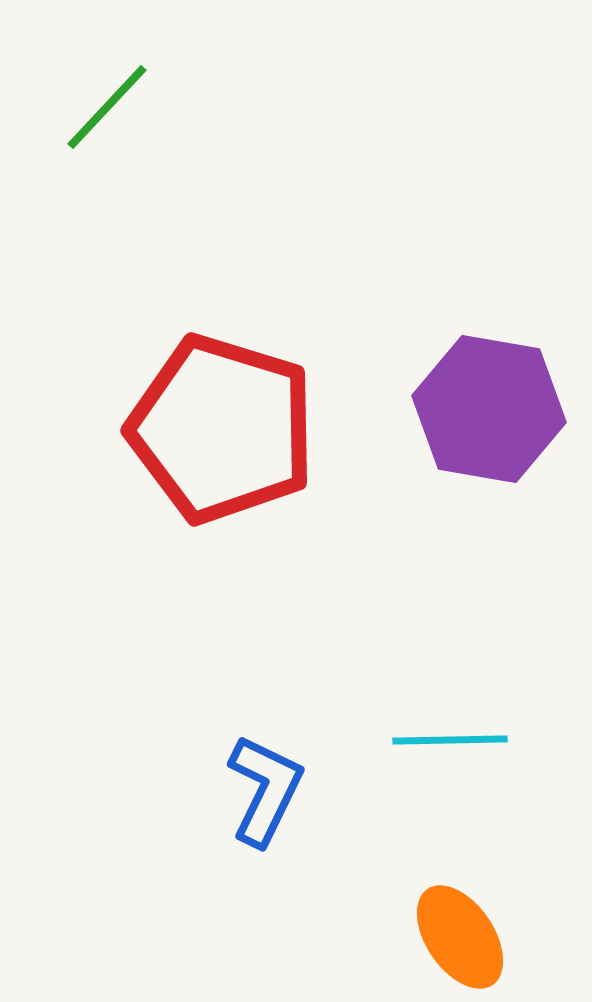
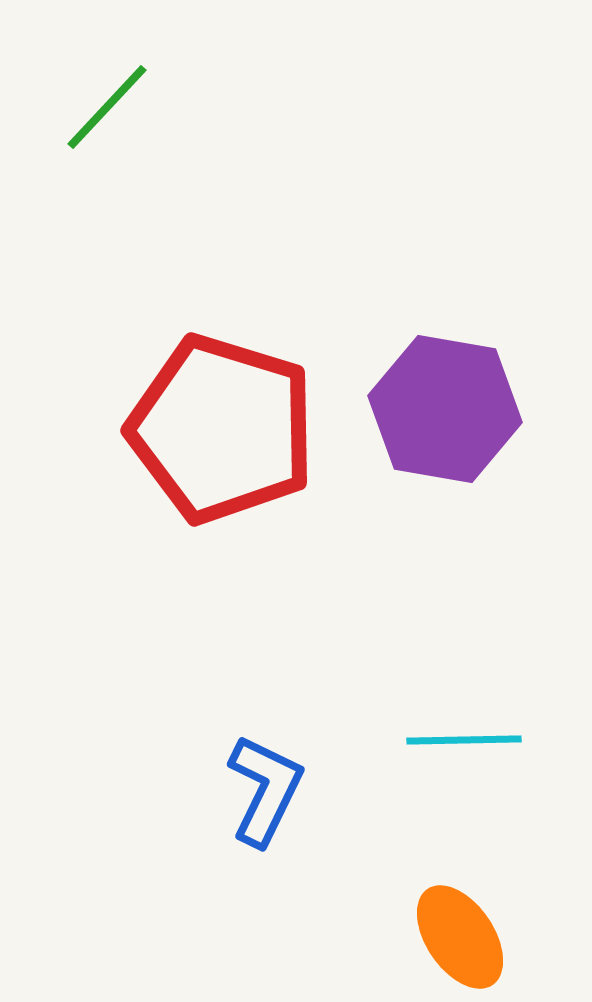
purple hexagon: moved 44 px left
cyan line: moved 14 px right
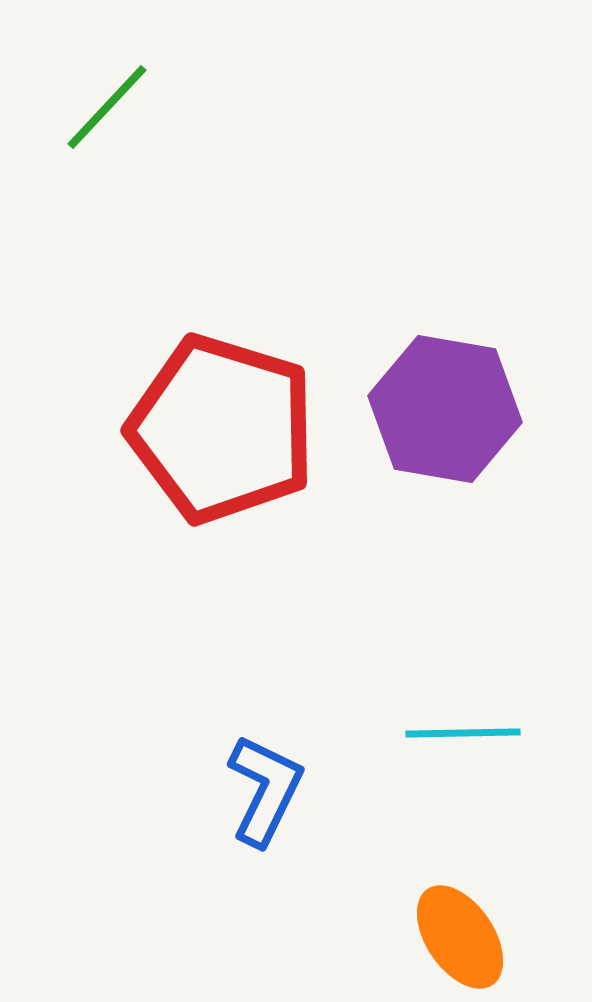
cyan line: moved 1 px left, 7 px up
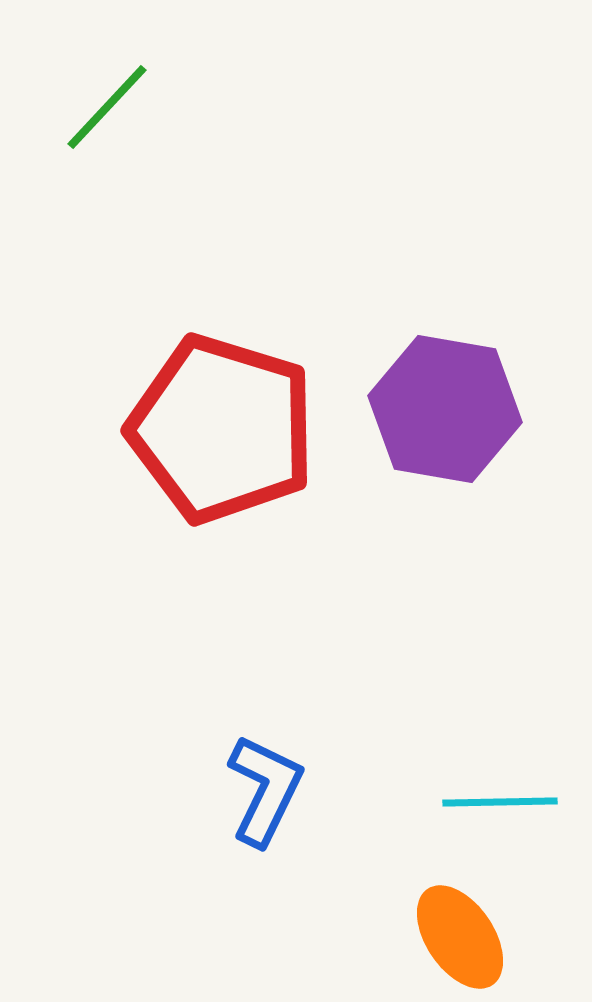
cyan line: moved 37 px right, 69 px down
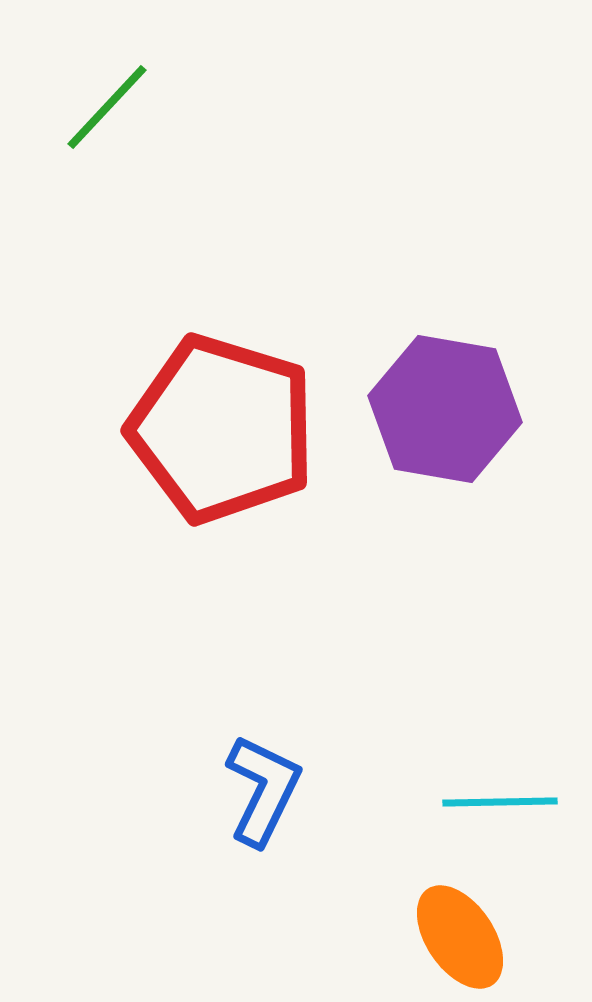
blue L-shape: moved 2 px left
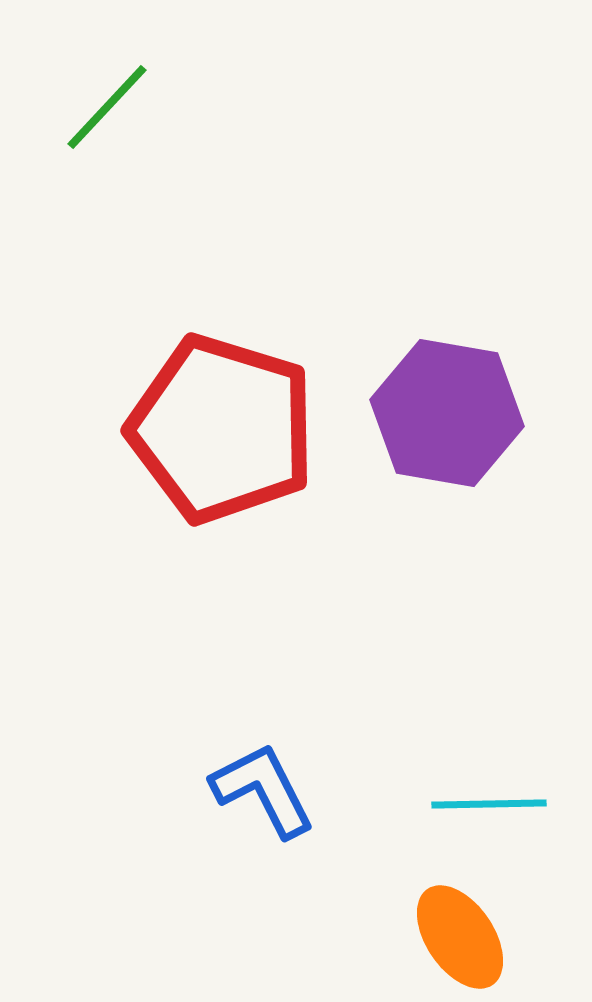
purple hexagon: moved 2 px right, 4 px down
blue L-shape: rotated 53 degrees counterclockwise
cyan line: moved 11 px left, 2 px down
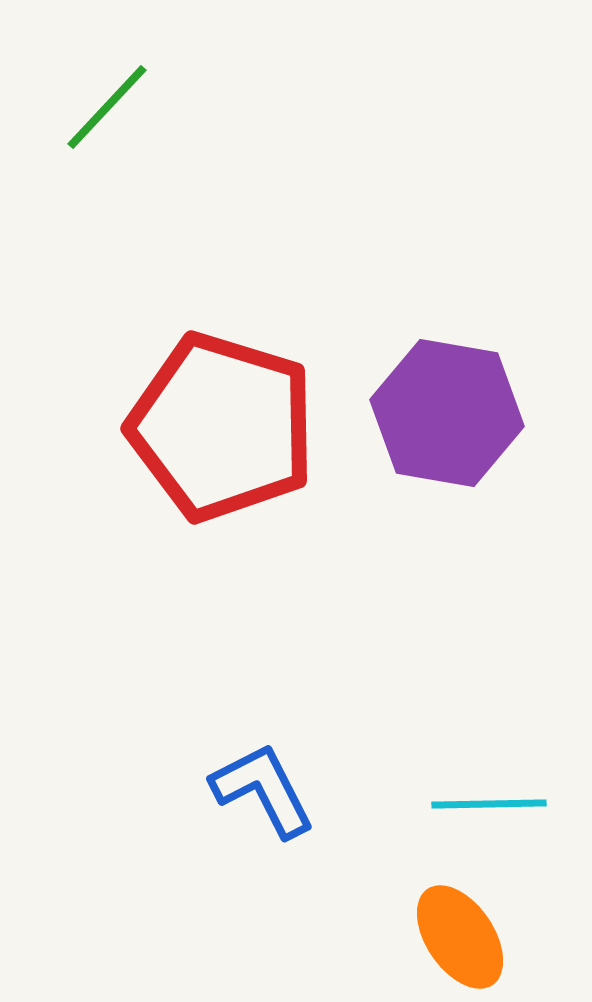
red pentagon: moved 2 px up
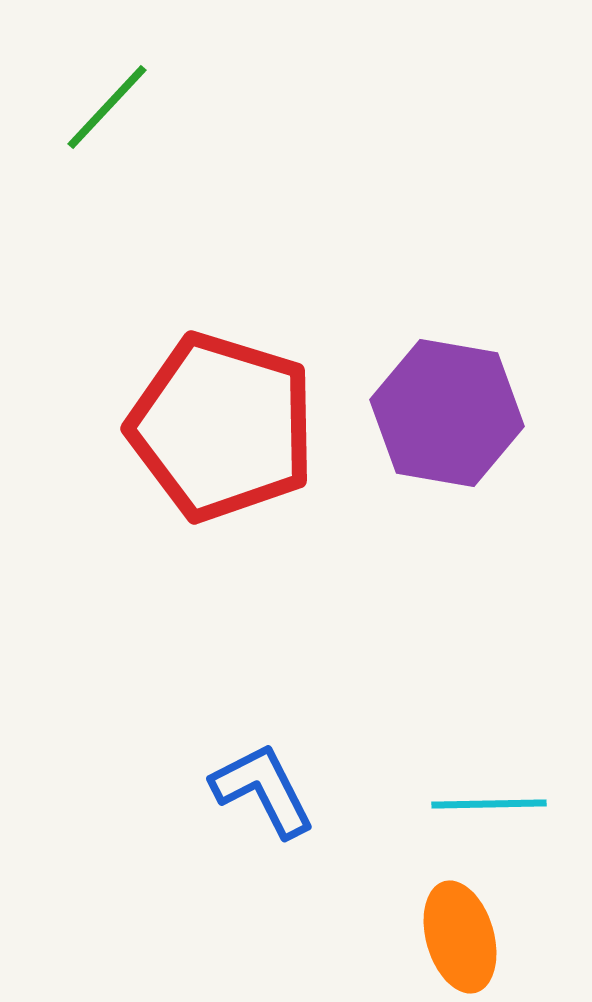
orange ellipse: rotated 18 degrees clockwise
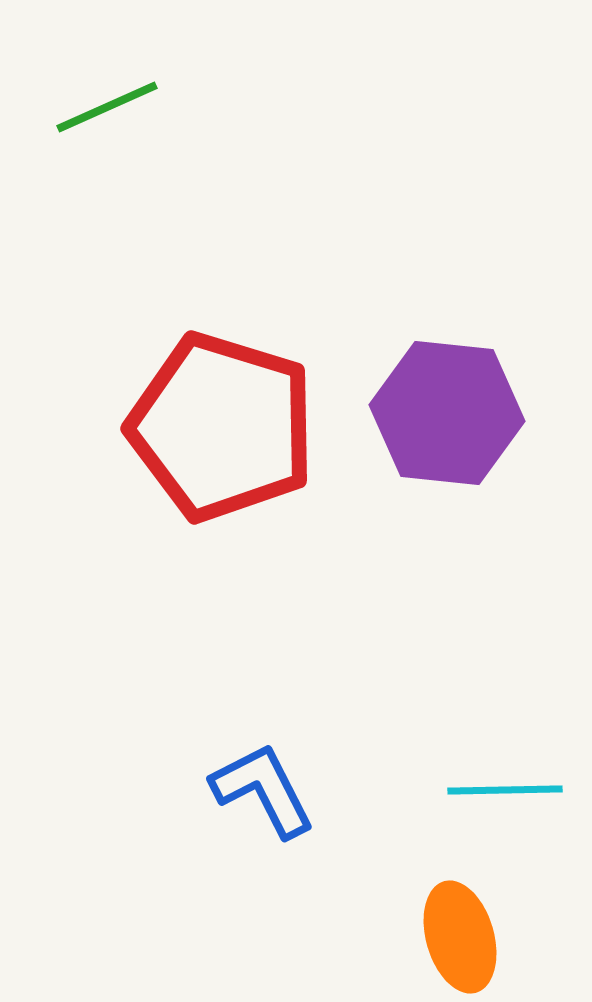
green line: rotated 23 degrees clockwise
purple hexagon: rotated 4 degrees counterclockwise
cyan line: moved 16 px right, 14 px up
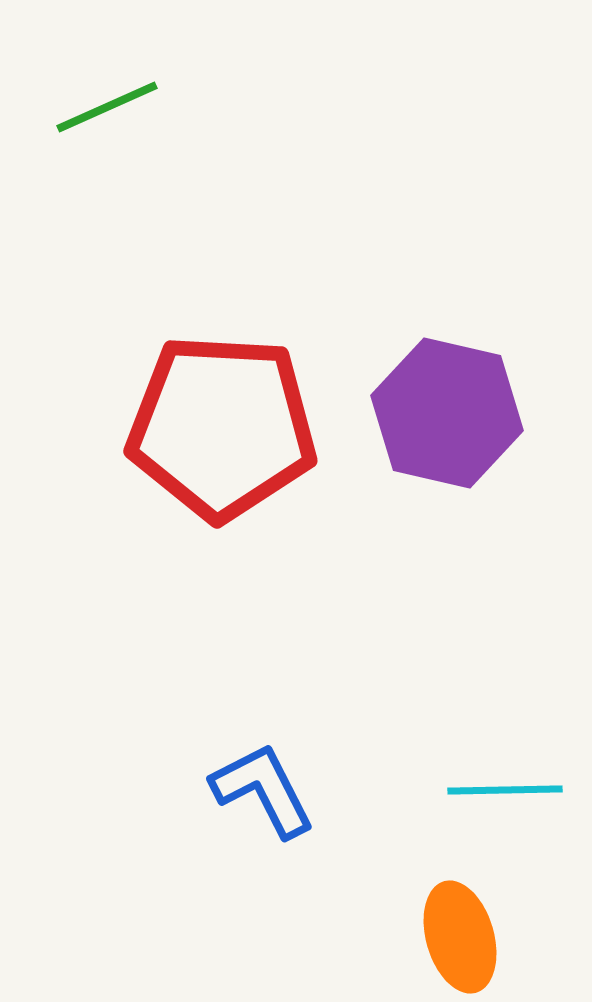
purple hexagon: rotated 7 degrees clockwise
red pentagon: rotated 14 degrees counterclockwise
